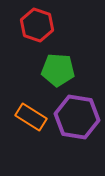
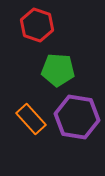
orange rectangle: moved 2 px down; rotated 16 degrees clockwise
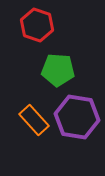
orange rectangle: moved 3 px right, 1 px down
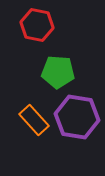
red hexagon: rotated 8 degrees counterclockwise
green pentagon: moved 2 px down
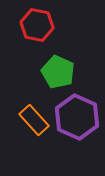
green pentagon: rotated 20 degrees clockwise
purple hexagon: rotated 15 degrees clockwise
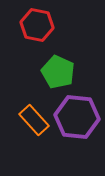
purple hexagon: rotated 18 degrees counterclockwise
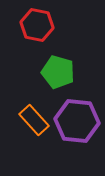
green pentagon: rotated 8 degrees counterclockwise
purple hexagon: moved 4 px down
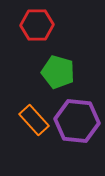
red hexagon: rotated 12 degrees counterclockwise
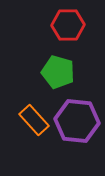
red hexagon: moved 31 px right
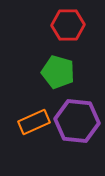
orange rectangle: moved 2 px down; rotated 72 degrees counterclockwise
